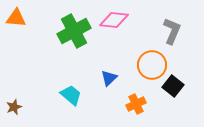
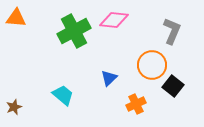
cyan trapezoid: moved 8 px left
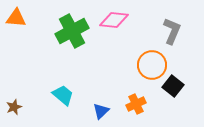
green cross: moved 2 px left
blue triangle: moved 8 px left, 33 px down
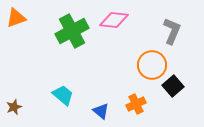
orange triangle: rotated 25 degrees counterclockwise
black square: rotated 10 degrees clockwise
blue triangle: rotated 36 degrees counterclockwise
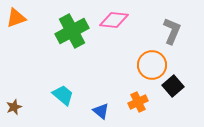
orange cross: moved 2 px right, 2 px up
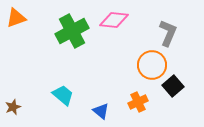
gray L-shape: moved 4 px left, 2 px down
brown star: moved 1 px left
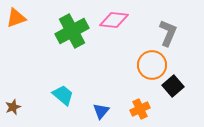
orange cross: moved 2 px right, 7 px down
blue triangle: rotated 30 degrees clockwise
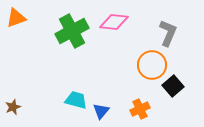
pink diamond: moved 2 px down
cyan trapezoid: moved 13 px right, 5 px down; rotated 25 degrees counterclockwise
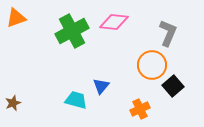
brown star: moved 4 px up
blue triangle: moved 25 px up
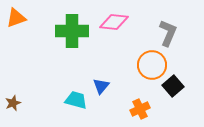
green cross: rotated 28 degrees clockwise
